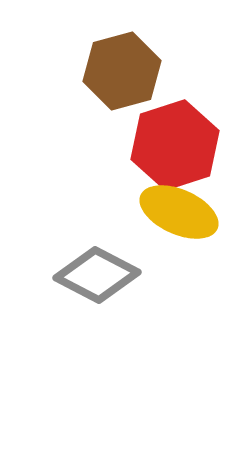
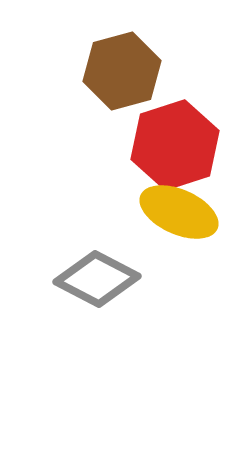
gray diamond: moved 4 px down
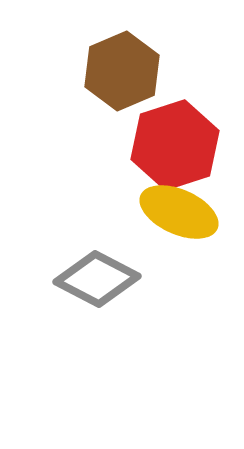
brown hexagon: rotated 8 degrees counterclockwise
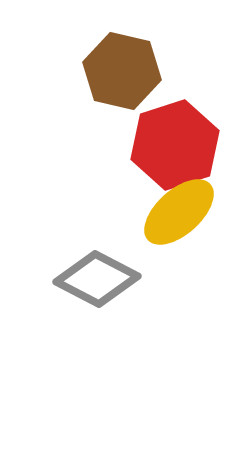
brown hexagon: rotated 24 degrees counterclockwise
yellow ellipse: rotated 66 degrees counterclockwise
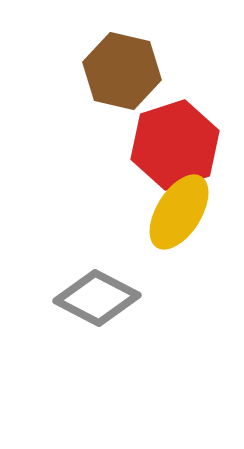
yellow ellipse: rotated 16 degrees counterclockwise
gray diamond: moved 19 px down
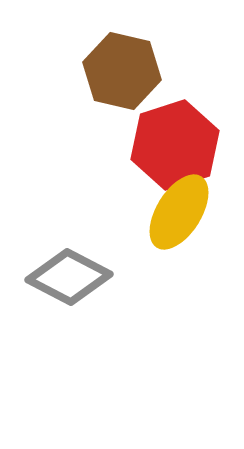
gray diamond: moved 28 px left, 21 px up
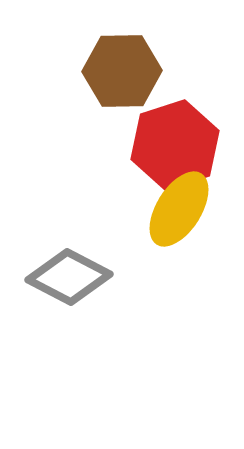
brown hexagon: rotated 14 degrees counterclockwise
yellow ellipse: moved 3 px up
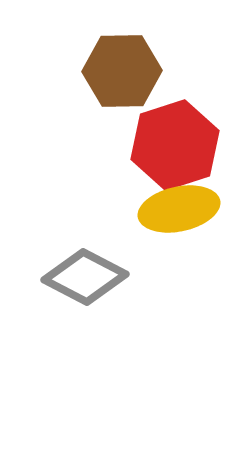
yellow ellipse: rotated 46 degrees clockwise
gray diamond: moved 16 px right
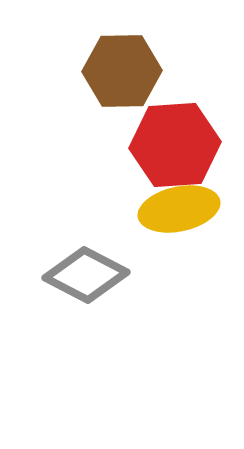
red hexagon: rotated 14 degrees clockwise
gray diamond: moved 1 px right, 2 px up
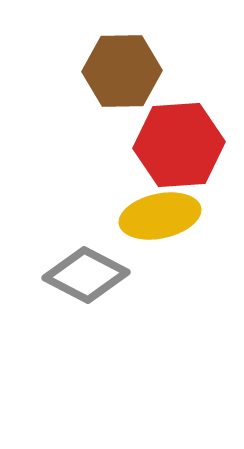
red hexagon: moved 4 px right
yellow ellipse: moved 19 px left, 7 px down
